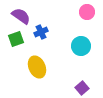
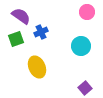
purple square: moved 3 px right
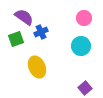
pink circle: moved 3 px left, 6 px down
purple semicircle: moved 3 px right, 1 px down
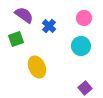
purple semicircle: moved 2 px up
blue cross: moved 8 px right, 6 px up; rotated 24 degrees counterclockwise
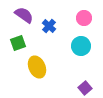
green square: moved 2 px right, 4 px down
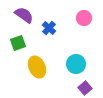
blue cross: moved 2 px down
cyan circle: moved 5 px left, 18 px down
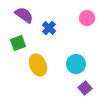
pink circle: moved 3 px right
yellow ellipse: moved 1 px right, 2 px up
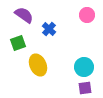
pink circle: moved 3 px up
blue cross: moved 1 px down
cyan circle: moved 8 px right, 3 px down
purple square: rotated 32 degrees clockwise
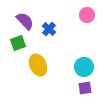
purple semicircle: moved 1 px right, 6 px down; rotated 12 degrees clockwise
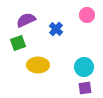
purple semicircle: moved 1 px right, 1 px up; rotated 72 degrees counterclockwise
blue cross: moved 7 px right
yellow ellipse: rotated 65 degrees counterclockwise
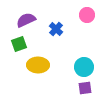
green square: moved 1 px right, 1 px down
